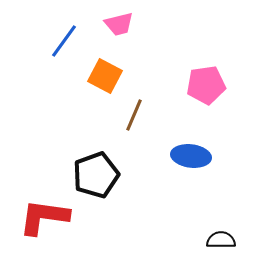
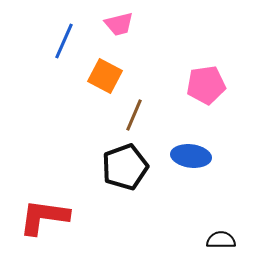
blue line: rotated 12 degrees counterclockwise
black pentagon: moved 29 px right, 8 px up
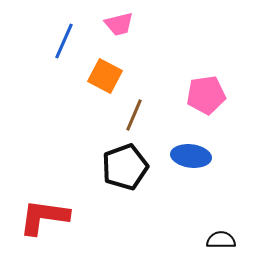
pink pentagon: moved 10 px down
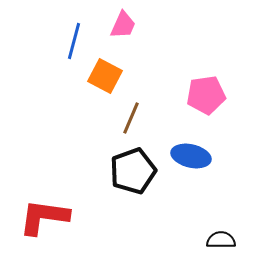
pink trapezoid: moved 4 px right, 1 px down; rotated 52 degrees counterclockwise
blue line: moved 10 px right; rotated 9 degrees counterclockwise
brown line: moved 3 px left, 3 px down
blue ellipse: rotated 6 degrees clockwise
black pentagon: moved 8 px right, 4 px down
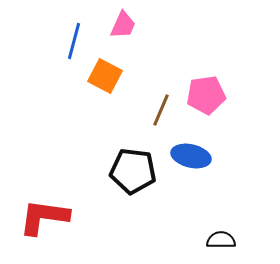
brown line: moved 30 px right, 8 px up
black pentagon: rotated 27 degrees clockwise
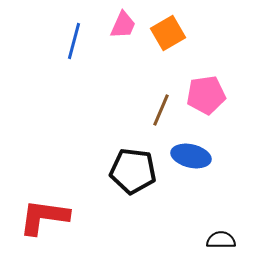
orange square: moved 63 px right, 43 px up; rotated 32 degrees clockwise
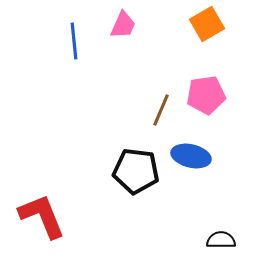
orange square: moved 39 px right, 9 px up
blue line: rotated 21 degrees counterclockwise
black pentagon: moved 3 px right
red L-shape: moved 2 px left, 1 px up; rotated 60 degrees clockwise
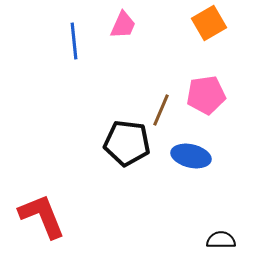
orange square: moved 2 px right, 1 px up
black pentagon: moved 9 px left, 28 px up
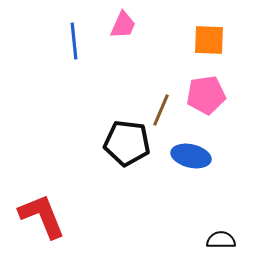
orange square: moved 17 px down; rotated 32 degrees clockwise
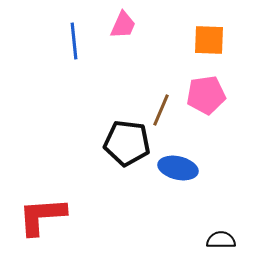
blue ellipse: moved 13 px left, 12 px down
red L-shape: rotated 72 degrees counterclockwise
